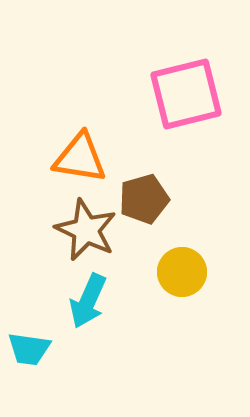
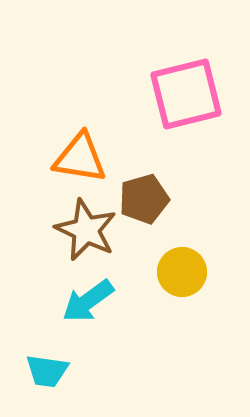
cyan arrow: rotated 30 degrees clockwise
cyan trapezoid: moved 18 px right, 22 px down
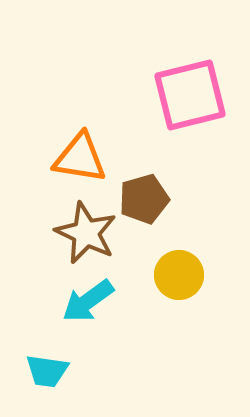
pink square: moved 4 px right, 1 px down
brown star: moved 3 px down
yellow circle: moved 3 px left, 3 px down
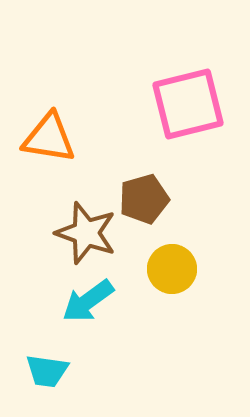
pink square: moved 2 px left, 9 px down
orange triangle: moved 31 px left, 20 px up
brown star: rotated 6 degrees counterclockwise
yellow circle: moved 7 px left, 6 px up
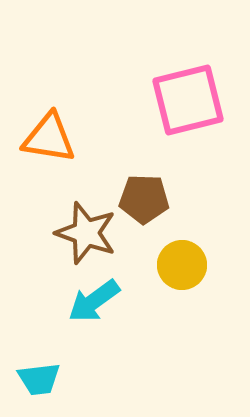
pink square: moved 4 px up
brown pentagon: rotated 18 degrees clockwise
yellow circle: moved 10 px right, 4 px up
cyan arrow: moved 6 px right
cyan trapezoid: moved 8 px left, 8 px down; rotated 15 degrees counterclockwise
